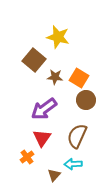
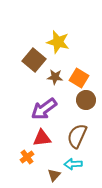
yellow star: moved 5 px down
red triangle: rotated 48 degrees clockwise
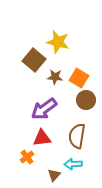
brown semicircle: rotated 15 degrees counterclockwise
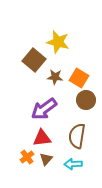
brown triangle: moved 8 px left, 16 px up
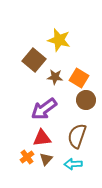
yellow star: moved 1 px right, 2 px up
brown semicircle: rotated 10 degrees clockwise
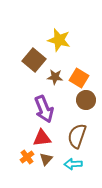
purple arrow: rotated 76 degrees counterclockwise
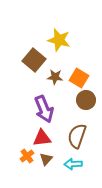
orange cross: moved 1 px up
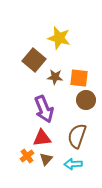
yellow star: moved 2 px up
orange square: rotated 24 degrees counterclockwise
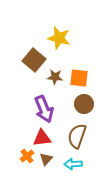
brown circle: moved 2 px left, 4 px down
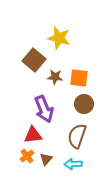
red triangle: moved 9 px left, 3 px up
